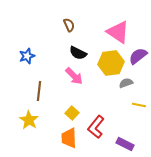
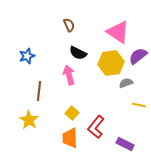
pink arrow: moved 5 px left, 1 px up; rotated 150 degrees counterclockwise
orange trapezoid: moved 1 px right
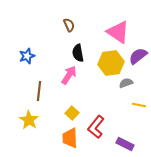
black semicircle: rotated 54 degrees clockwise
pink arrow: rotated 48 degrees clockwise
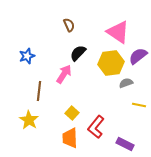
black semicircle: rotated 54 degrees clockwise
pink arrow: moved 5 px left, 1 px up
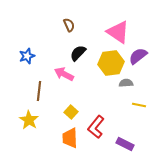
pink arrow: rotated 96 degrees counterclockwise
gray semicircle: rotated 16 degrees clockwise
yellow square: moved 1 px left, 1 px up
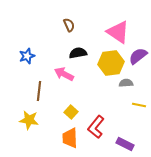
black semicircle: rotated 36 degrees clockwise
yellow star: rotated 24 degrees counterclockwise
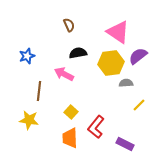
yellow line: rotated 56 degrees counterclockwise
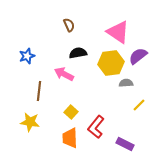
yellow star: moved 1 px right, 2 px down
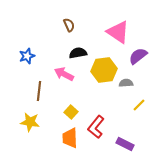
yellow hexagon: moved 7 px left, 7 px down
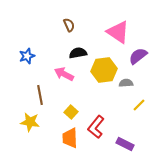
brown line: moved 1 px right, 4 px down; rotated 18 degrees counterclockwise
